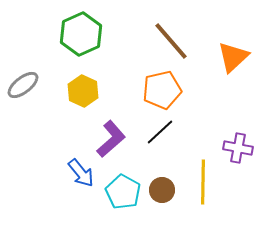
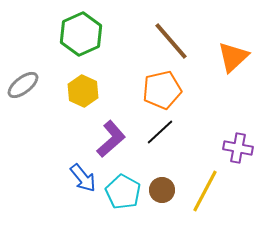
blue arrow: moved 2 px right, 5 px down
yellow line: moved 2 px right, 9 px down; rotated 27 degrees clockwise
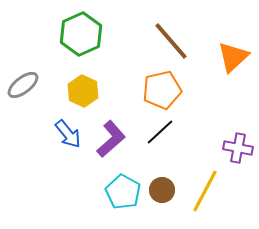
blue arrow: moved 15 px left, 44 px up
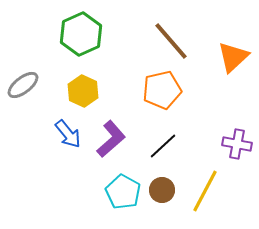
black line: moved 3 px right, 14 px down
purple cross: moved 1 px left, 4 px up
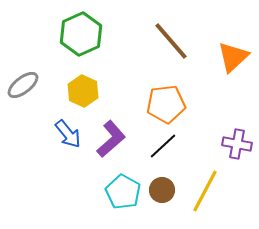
orange pentagon: moved 4 px right, 14 px down; rotated 6 degrees clockwise
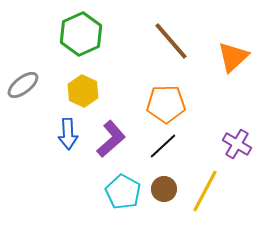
orange pentagon: rotated 6 degrees clockwise
blue arrow: rotated 36 degrees clockwise
purple cross: rotated 20 degrees clockwise
brown circle: moved 2 px right, 1 px up
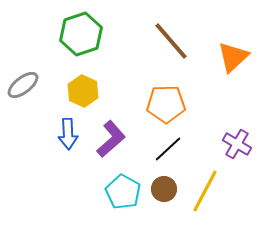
green hexagon: rotated 6 degrees clockwise
black line: moved 5 px right, 3 px down
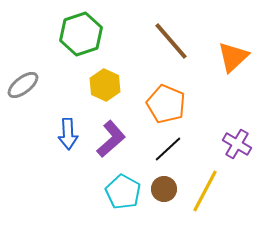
yellow hexagon: moved 22 px right, 6 px up
orange pentagon: rotated 24 degrees clockwise
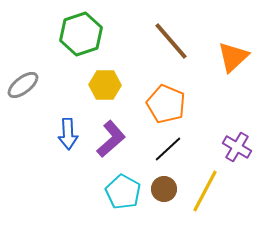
yellow hexagon: rotated 24 degrees counterclockwise
purple cross: moved 3 px down
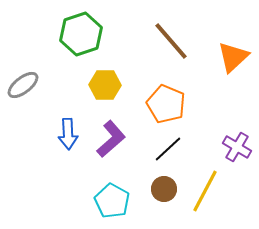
cyan pentagon: moved 11 px left, 9 px down
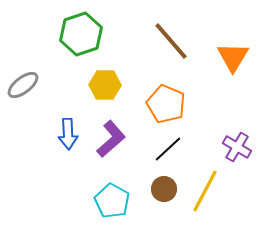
orange triangle: rotated 16 degrees counterclockwise
